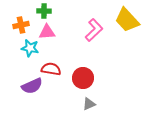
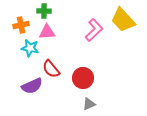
yellow trapezoid: moved 4 px left
red semicircle: rotated 138 degrees counterclockwise
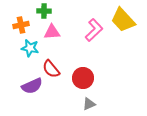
pink triangle: moved 5 px right
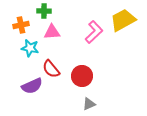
yellow trapezoid: rotated 104 degrees clockwise
pink L-shape: moved 2 px down
red circle: moved 1 px left, 2 px up
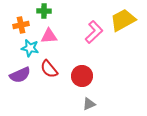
pink triangle: moved 3 px left, 4 px down
red semicircle: moved 2 px left
purple semicircle: moved 12 px left, 11 px up
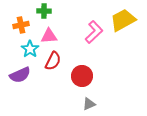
cyan star: moved 1 px down; rotated 24 degrees clockwise
red semicircle: moved 4 px right, 8 px up; rotated 114 degrees counterclockwise
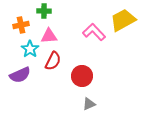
pink L-shape: rotated 90 degrees counterclockwise
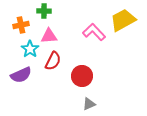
purple semicircle: moved 1 px right
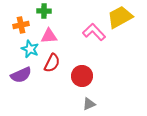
yellow trapezoid: moved 3 px left, 3 px up
cyan star: rotated 12 degrees counterclockwise
red semicircle: moved 1 px left, 2 px down
